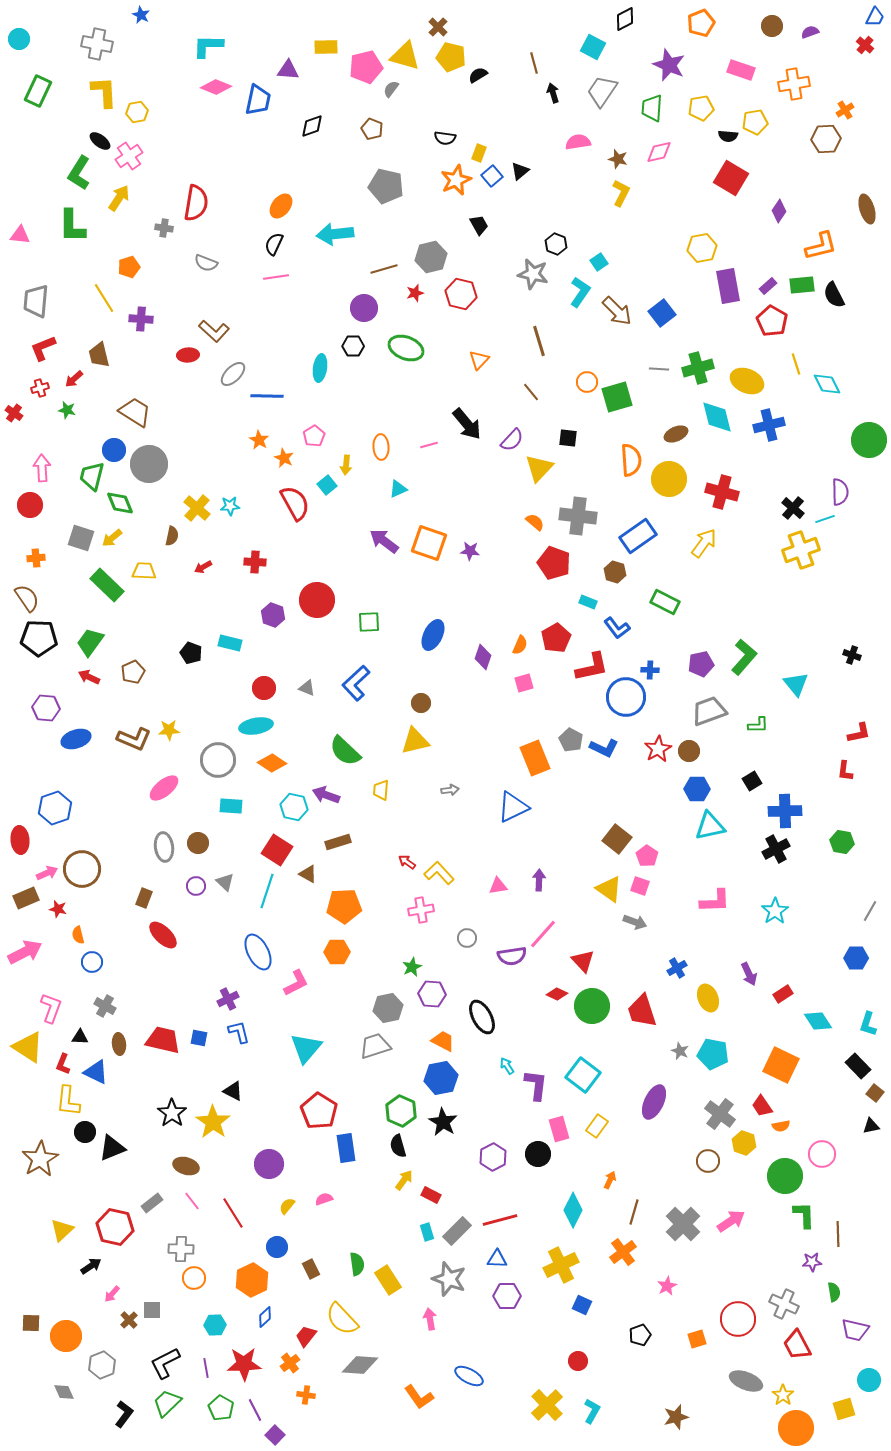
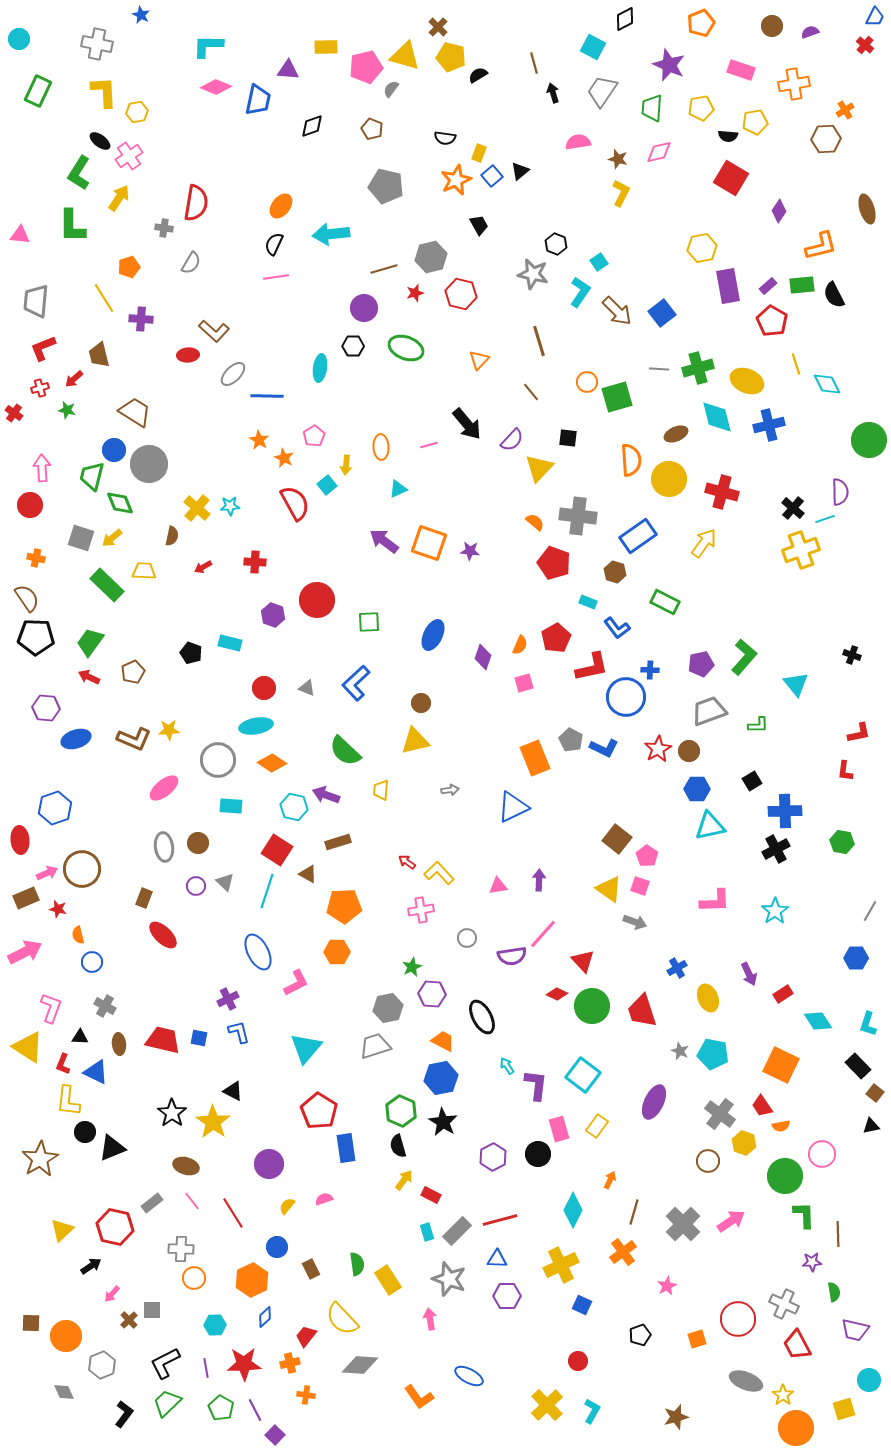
cyan arrow at (335, 234): moved 4 px left
gray semicircle at (206, 263): moved 15 px left; rotated 80 degrees counterclockwise
orange cross at (36, 558): rotated 18 degrees clockwise
black pentagon at (39, 638): moved 3 px left, 1 px up
orange cross at (290, 1363): rotated 24 degrees clockwise
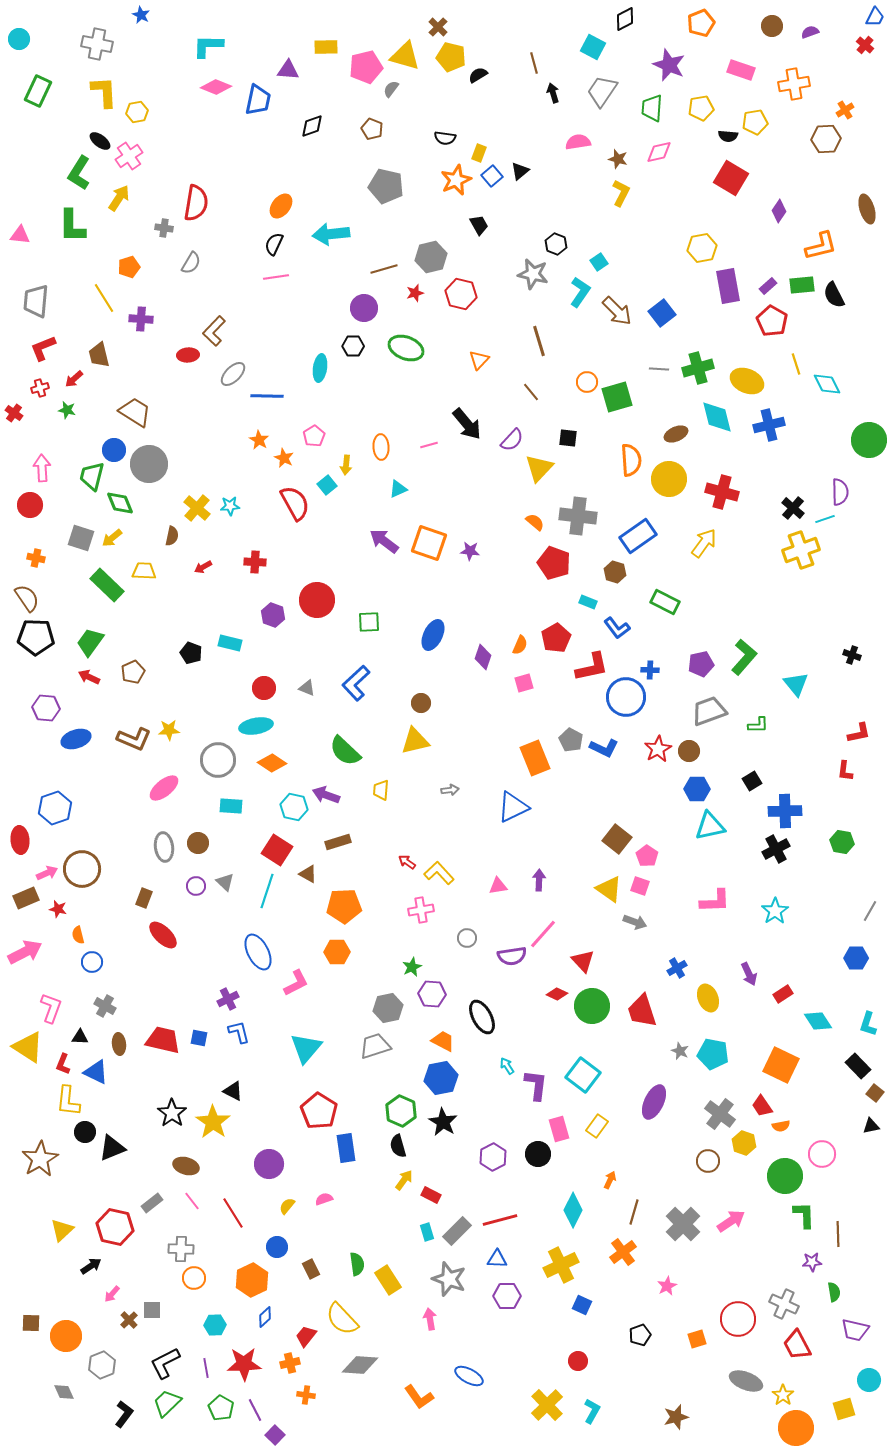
brown L-shape at (214, 331): rotated 92 degrees clockwise
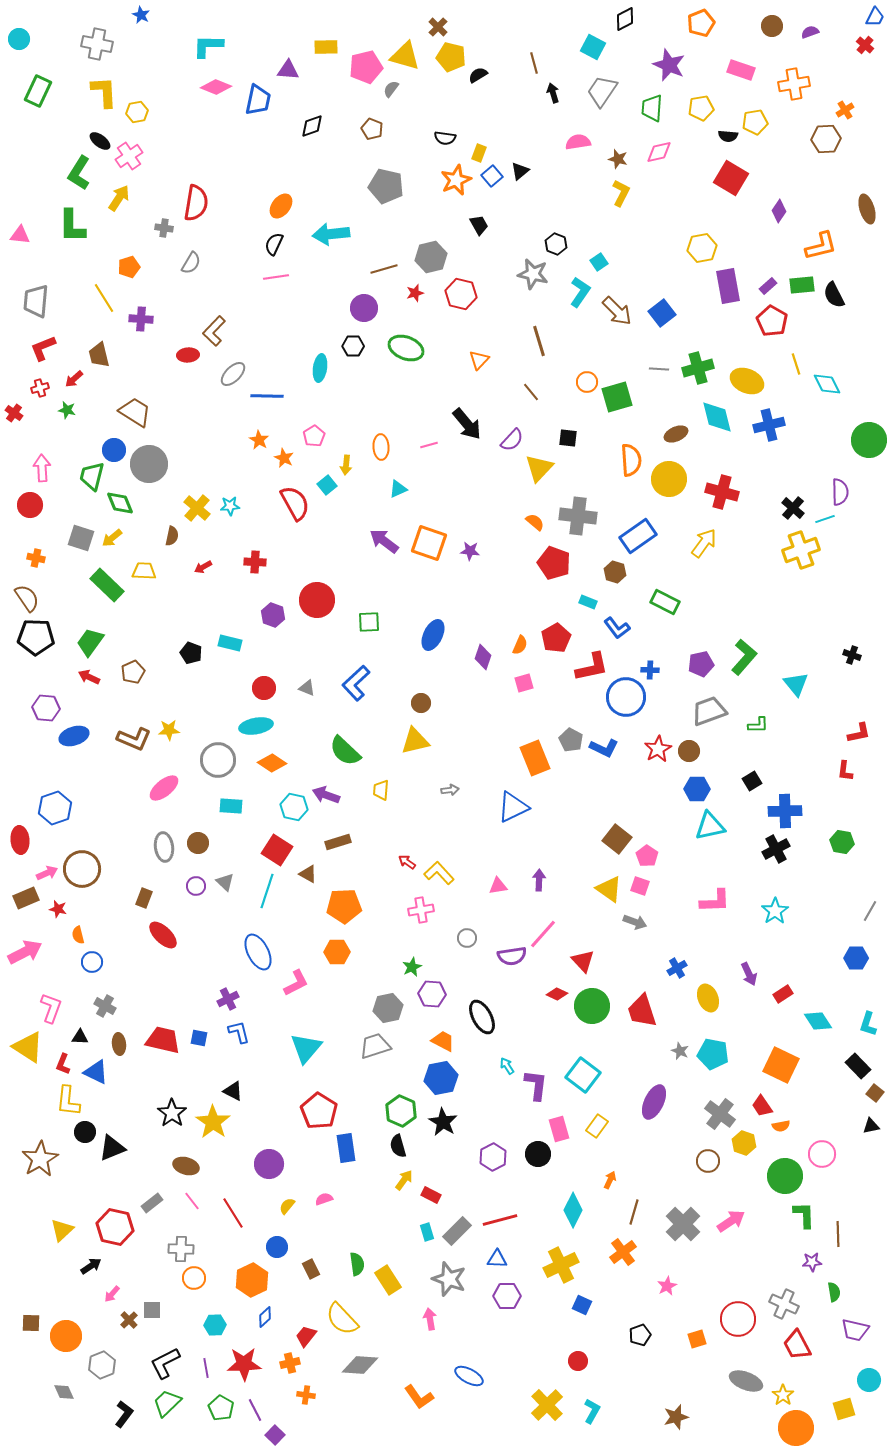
blue ellipse at (76, 739): moved 2 px left, 3 px up
